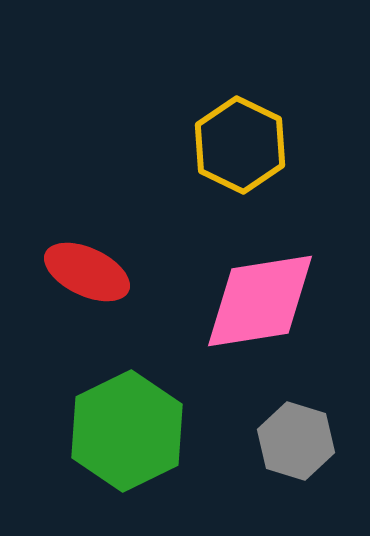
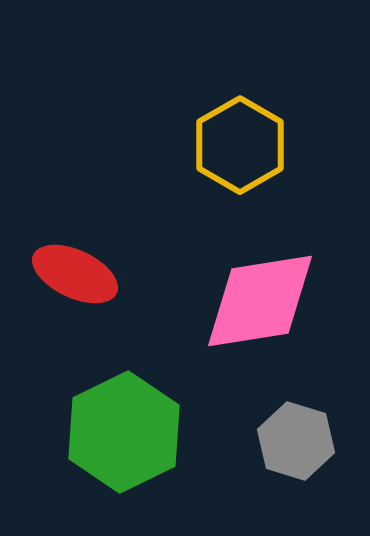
yellow hexagon: rotated 4 degrees clockwise
red ellipse: moved 12 px left, 2 px down
green hexagon: moved 3 px left, 1 px down
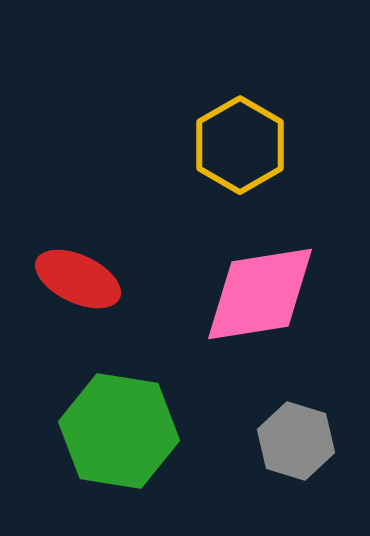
red ellipse: moved 3 px right, 5 px down
pink diamond: moved 7 px up
green hexagon: moved 5 px left, 1 px up; rotated 25 degrees counterclockwise
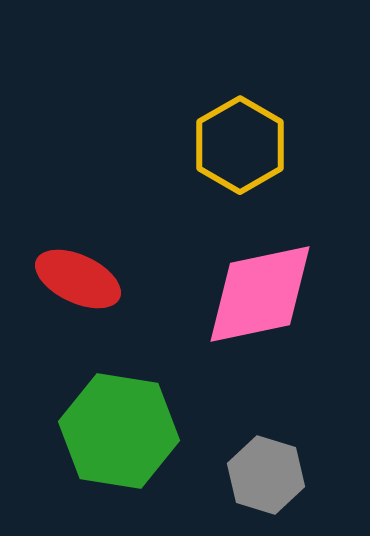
pink diamond: rotated 3 degrees counterclockwise
gray hexagon: moved 30 px left, 34 px down
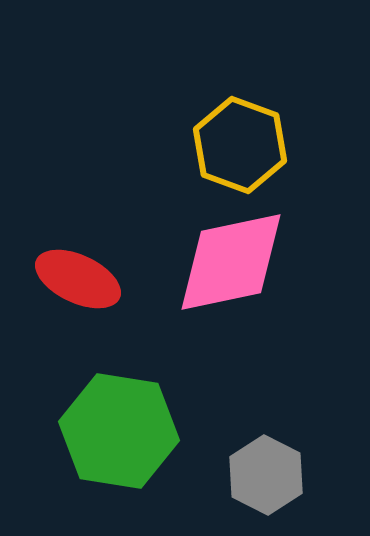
yellow hexagon: rotated 10 degrees counterclockwise
pink diamond: moved 29 px left, 32 px up
gray hexagon: rotated 10 degrees clockwise
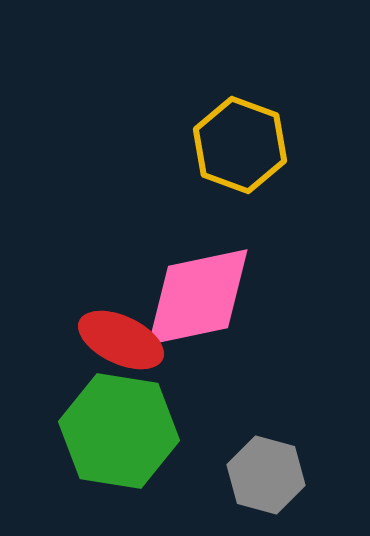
pink diamond: moved 33 px left, 35 px down
red ellipse: moved 43 px right, 61 px down
gray hexagon: rotated 12 degrees counterclockwise
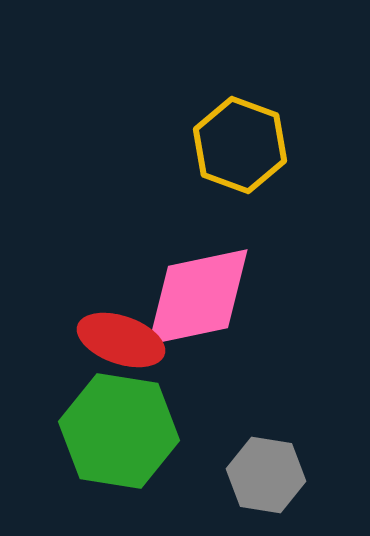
red ellipse: rotated 6 degrees counterclockwise
gray hexagon: rotated 6 degrees counterclockwise
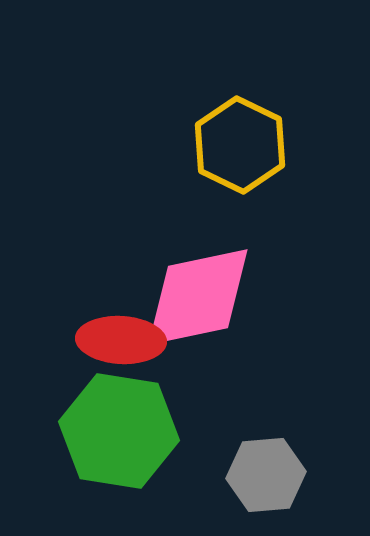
yellow hexagon: rotated 6 degrees clockwise
red ellipse: rotated 16 degrees counterclockwise
gray hexagon: rotated 14 degrees counterclockwise
